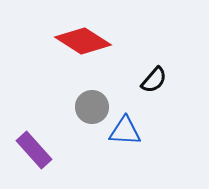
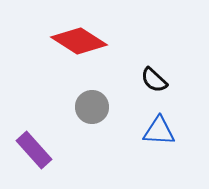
red diamond: moved 4 px left
black semicircle: rotated 92 degrees clockwise
blue triangle: moved 34 px right
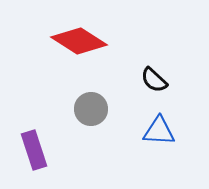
gray circle: moved 1 px left, 2 px down
purple rectangle: rotated 24 degrees clockwise
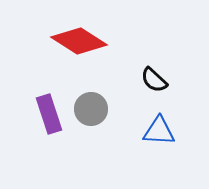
purple rectangle: moved 15 px right, 36 px up
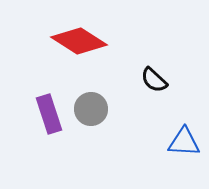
blue triangle: moved 25 px right, 11 px down
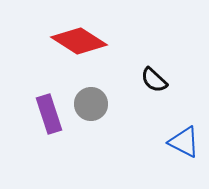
gray circle: moved 5 px up
blue triangle: rotated 24 degrees clockwise
